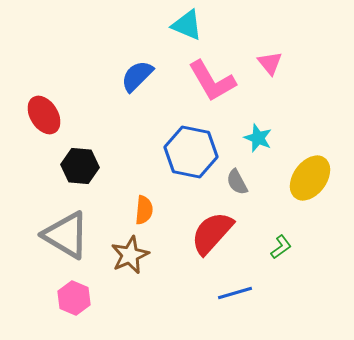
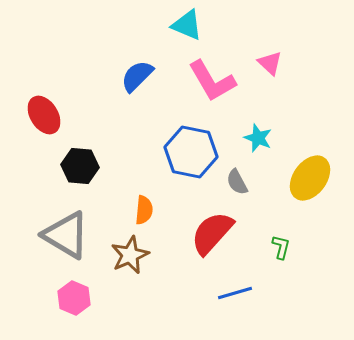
pink triangle: rotated 8 degrees counterclockwise
green L-shape: rotated 40 degrees counterclockwise
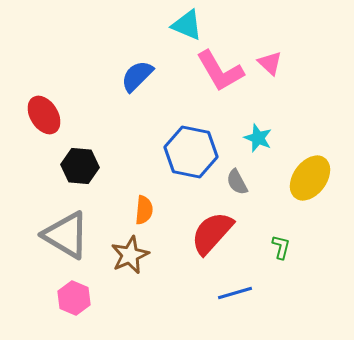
pink L-shape: moved 8 px right, 10 px up
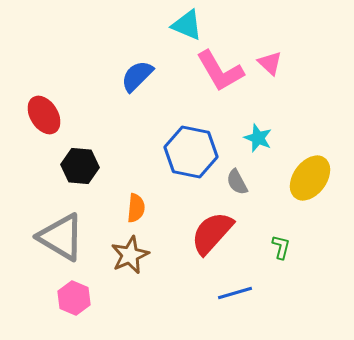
orange semicircle: moved 8 px left, 2 px up
gray triangle: moved 5 px left, 2 px down
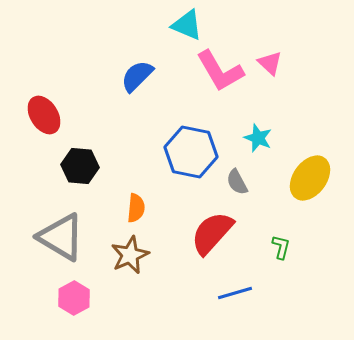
pink hexagon: rotated 8 degrees clockwise
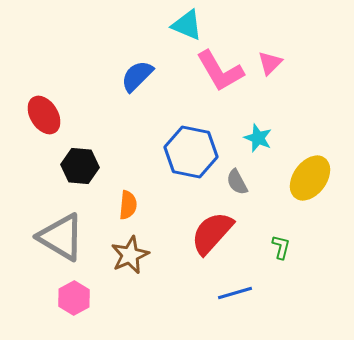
pink triangle: rotated 32 degrees clockwise
orange semicircle: moved 8 px left, 3 px up
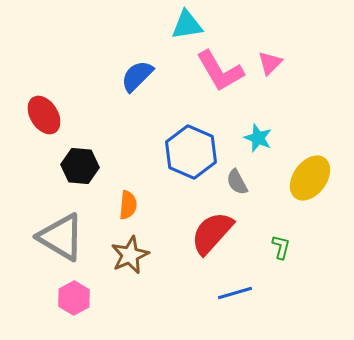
cyan triangle: rotated 32 degrees counterclockwise
blue hexagon: rotated 12 degrees clockwise
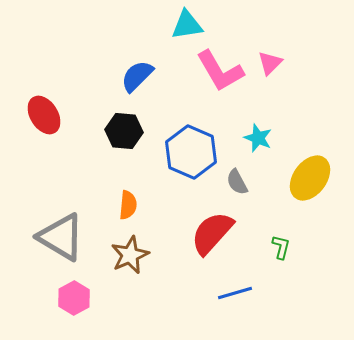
black hexagon: moved 44 px right, 35 px up
